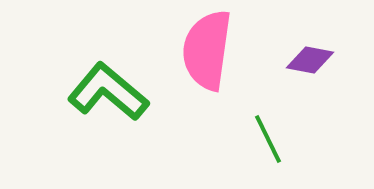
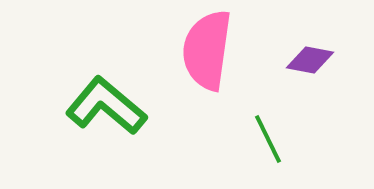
green L-shape: moved 2 px left, 14 px down
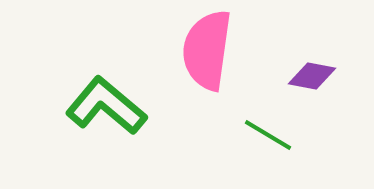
purple diamond: moved 2 px right, 16 px down
green line: moved 4 px up; rotated 33 degrees counterclockwise
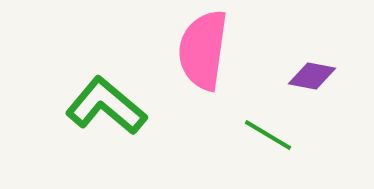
pink semicircle: moved 4 px left
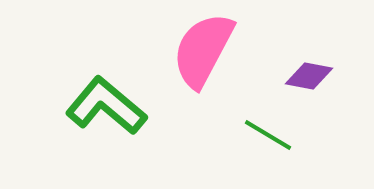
pink semicircle: rotated 20 degrees clockwise
purple diamond: moved 3 px left
